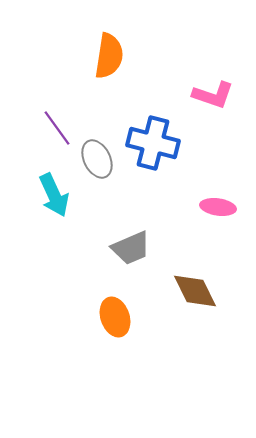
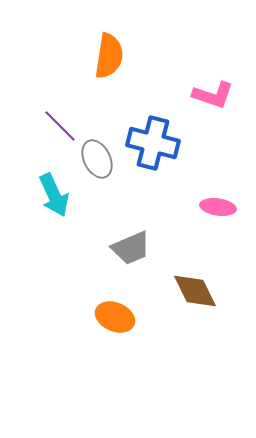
purple line: moved 3 px right, 2 px up; rotated 9 degrees counterclockwise
orange ellipse: rotated 48 degrees counterclockwise
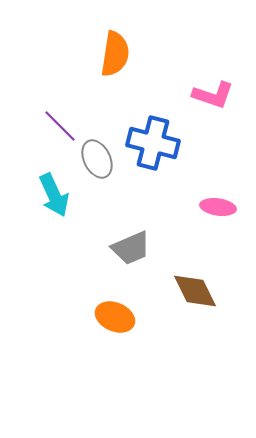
orange semicircle: moved 6 px right, 2 px up
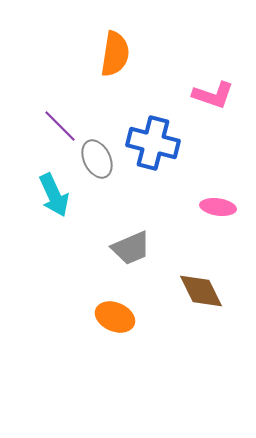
brown diamond: moved 6 px right
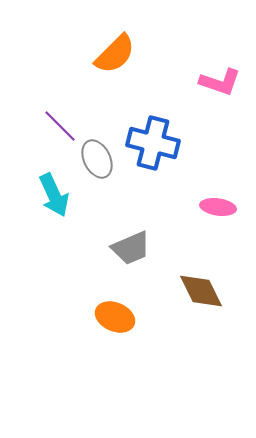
orange semicircle: rotated 36 degrees clockwise
pink L-shape: moved 7 px right, 13 px up
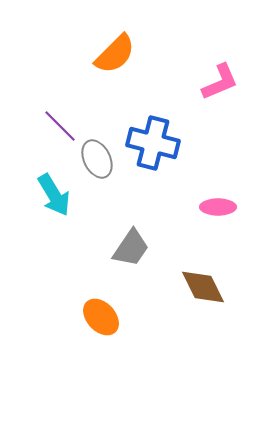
pink L-shape: rotated 42 degrees counterclockwise
cyan arrow: rotated 6 degrees counterclockwise
pink ellipse: rotated 8 degrees counterclockwise
gray trapezoid: rotated 33 degrees counterclockwise
brown diamond: moved 2 px right, 4 px up
orange ellipse: moved 14 px left; rotated 24 degrees clockwise
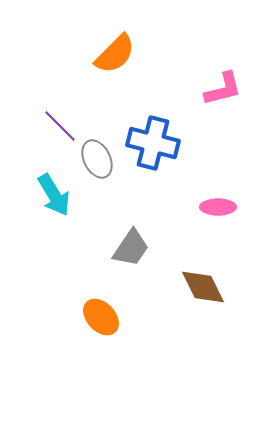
pink L-shape: moved 3 px right, 7 px down; rotated 9 degrees clockwise
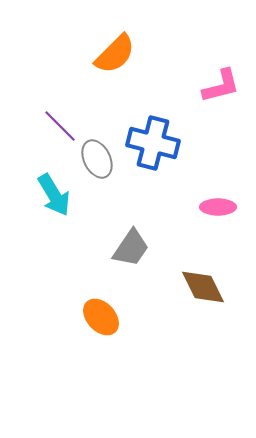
pink L-shape: moved 2 px left, 3 px up
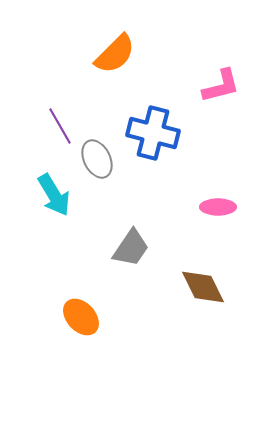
purple line: rotated 15 degrees clockwise
blue cross: moved 10 px up
orange ellipse: moved 20 px left
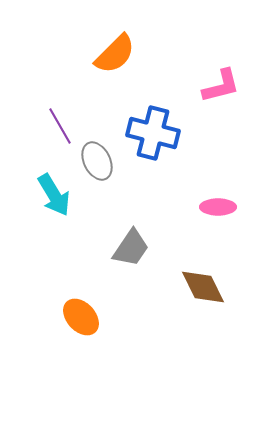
gray ellipse: moved 2 px down
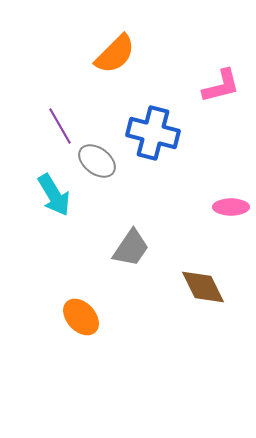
gray ellipse: rotated 27 degrees counterclockwise
pink ellipse: moved 13 px right
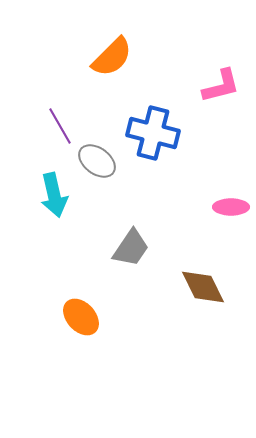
orange semicircle: moved 3 px left, 3 px down
cyan arrow: rotated 18 degrees clockwise
